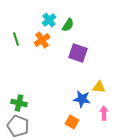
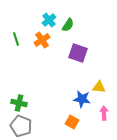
gray pentagon: moved 3 px right
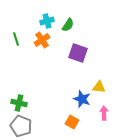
cyan cross: moved 2 px left, 1 px down; rotated 24 degrees clockwise
blue star: rotated 12 degrees clockwise
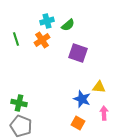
green semicircle: rotated 16 degrees clockwise
orange square: moved 6 px right, 1 px down
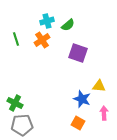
yellow triangle: moved 1 px up
green cross: moved 4 px left; rotated 14 degrees clockwise
gray pentagon: moved 1 px right, 1 px up; rotated 25 degrees counterclockwise
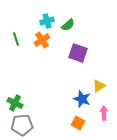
yellow triangle: rotated 40 degrees counterclockwise
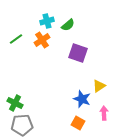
green line: rotated 72 degrees clockwise
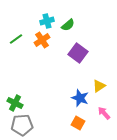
purple square: rotated 18 degrees clockwise
blue star: moved 2 px left, 1 px up
pink arrow: rotated 40 degrees counterclockwise
